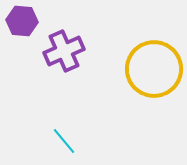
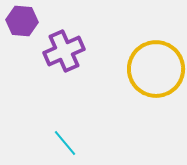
yellow circle: moved 2 px right
cyan line: moved 1 px right, 2 px down
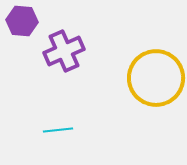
yellow circle: moved 9 px down
cyan line: moved 7 px left, 13 px up; rotated 56 degrees counterclockwise
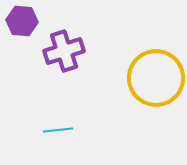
purple cross: rotated 6 degrees clockwise
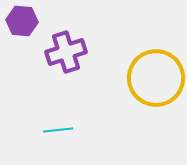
purple cross: moved 2 px right, 1 px down
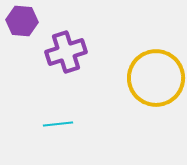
cyan line: moved 6 px up
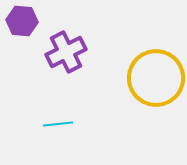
purple cross: rotated 9 degrees counterclockwise
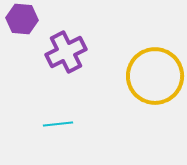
purple hexagon: moved 2 px up
yellow circle: moved 1 px left, 2 px up
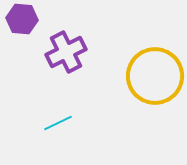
cyan line: moved 1 px up; rotated 20 degrees counterclockwise
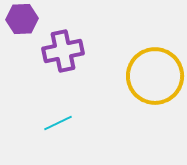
purple hexagon: rotated 8 degrees counterclockwise
purple cross: moved 3 px left, 1 px up; rotated 15 degrees clockwise
